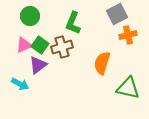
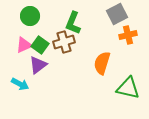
brown cross: moved 2 px right, 5 px up
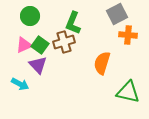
orange cross: rotated 18 degrees clockwise
purple triangle: rotated 36 degrees counterclockwise
green triangle: moved 4 px down
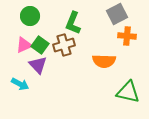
orange cross: moved 1 px left, 1 px down
brown cross: moved 3 px down
orange semicircle: moved 2 px right, 2 px up; rotated 105 degrees counterclockwise
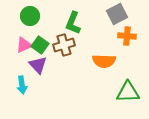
cyan arrow: moved 2 px right, 1 px down; rotated 54 degrees clockwise
green triangle: rotated 15 degrees counterclockwise
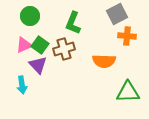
brown cross: moved 4 px down
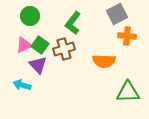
green L-shape: rotated 15 degrees clockwise
cyan arrow: rotated 114 degrees clockwise
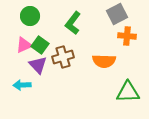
brown cross: moved 1 px left, 8 px down
cyan arrow: rotated 18 degrees counterclockwise
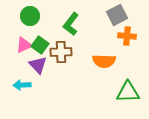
gray square: moved 1 px down
green L-shape: moved 2 px left, 1 px down
brown cross: moved 2 px left, 5 px up; rotated 15 degrees clockwise
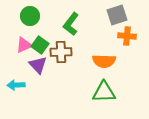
gray square: rotated 10 degrees clockwise
cyan arrow: moved 6 px left
green triangle: moved 24 px left
